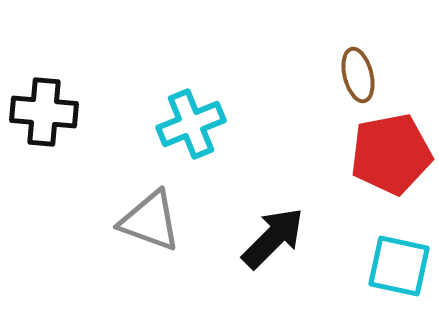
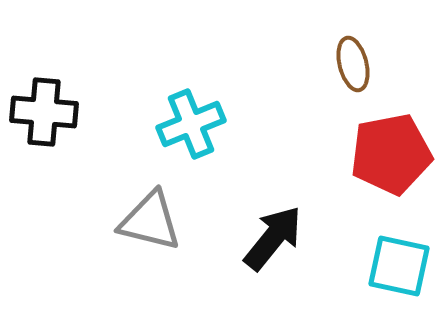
brown ellipse: moved 5 px left, 11 px up
gray triangle: rotated 6 degrees counterclockwise
black arrow: rotated 6 degrees counterclockwise
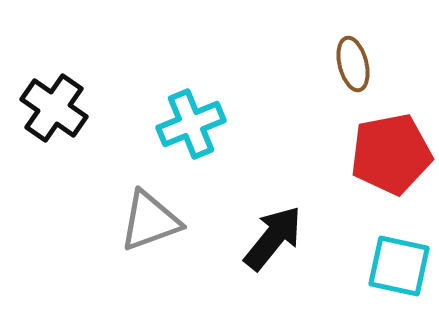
black cross: moved 10 px right, 4 px up; rotated 30 degrees clockwise
gray triangle: rotated 34 degrees counterclockwise
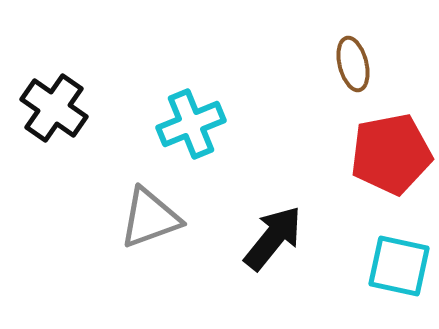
gray triangle: moved 3 px up
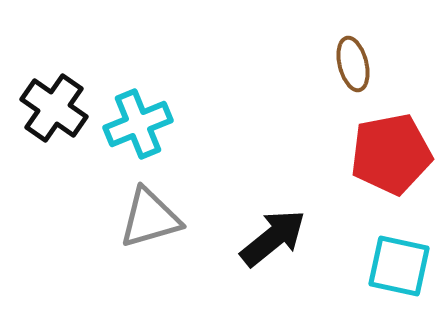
cyan cross: moved 53 px left
gray triangle: rotated 4 degrees clockwise
black arrow: rotated 12 degrees clockwise
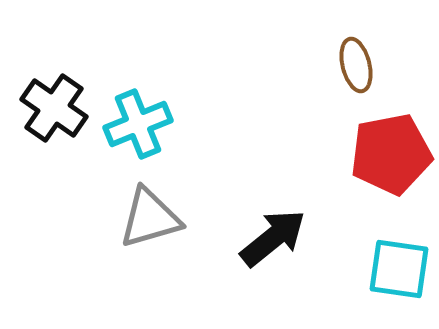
brown ellipse: moved 3 px right, 1 px down
cyan square: moved 3 px down; rotated 4 degrees counterclockwise
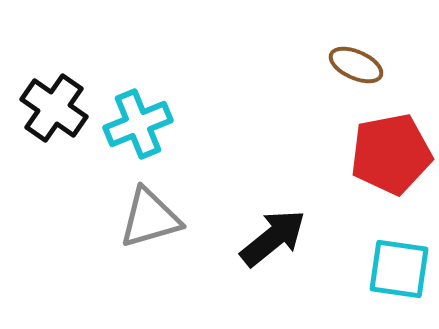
brown ellipse: rotated 52 degrees counterclockwise
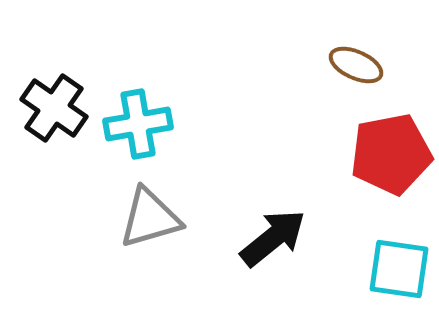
cyan cross: rotated 12 degrees clockwise
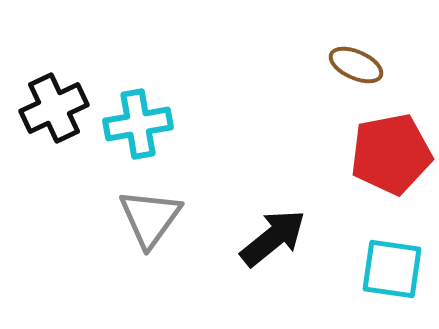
black cross: rotated 30 degrees clockwise
gray triangle: rotated 38 degrees counterclockwise
cyan square: moved 7 px left
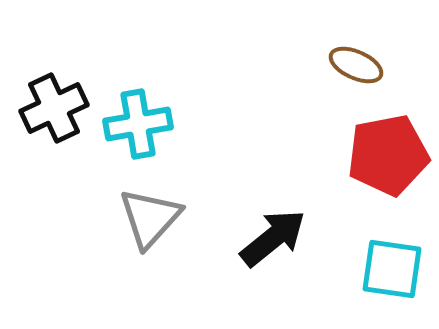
red pentagon: moved 3 px left, 1 px down
gray triangle: rotated 6 degrees clockwise
